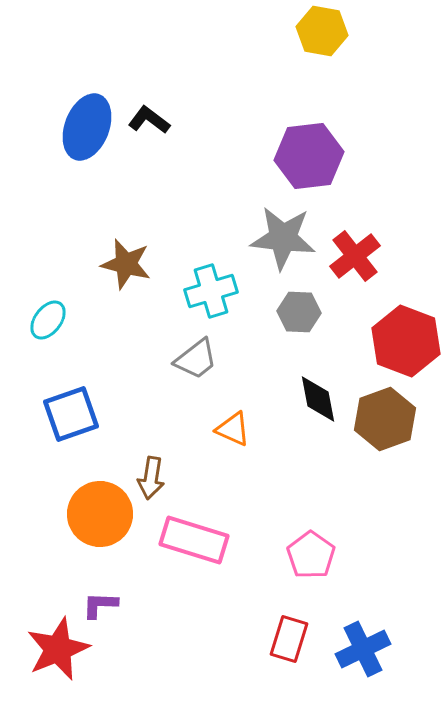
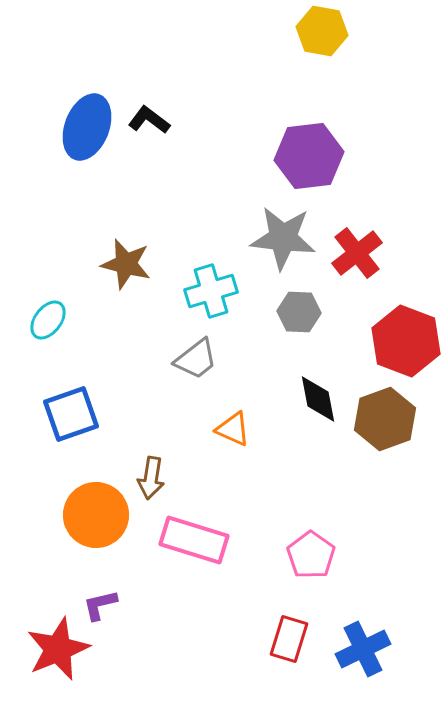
red cross: moved 2 px right, 3 px up
orange circle: moved 4 px left, 1 px down
purple L-shape: rotated 15 degrees counterclockwise
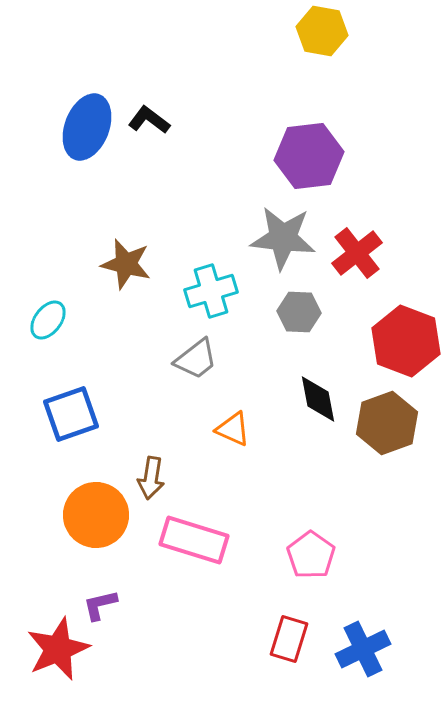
brown hexagon: moved 2 px right, 4 px down
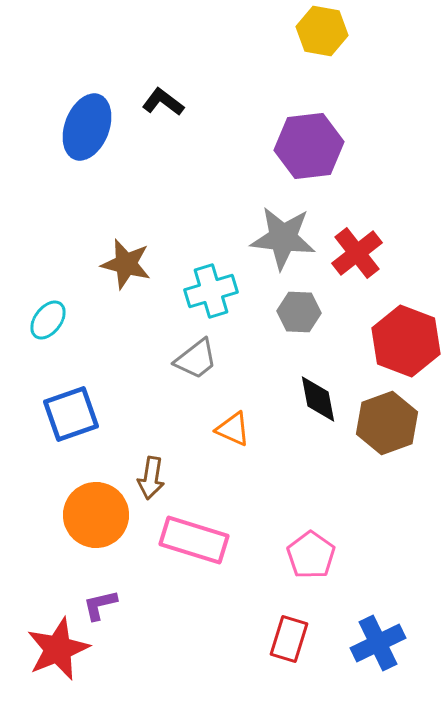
black L-shape: moved 14 px right, 18 px up
purple hexagon: moved 10 px up
blue cross: moved 15 px right, 6 px up
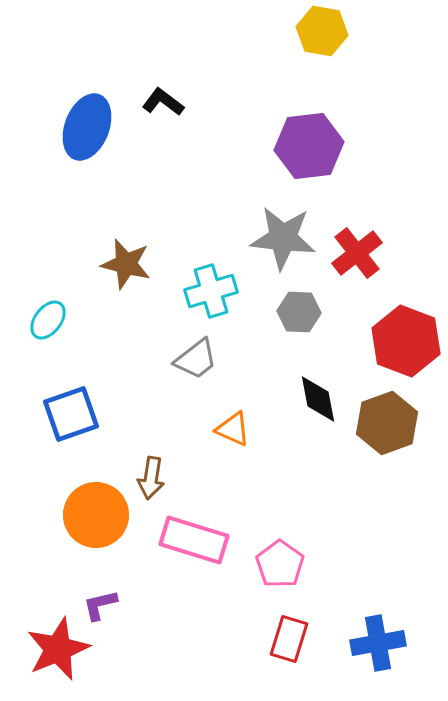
pink pentagon: moved 31 px left, 9 px down
blue cross: rotated 16 degrees clockwise
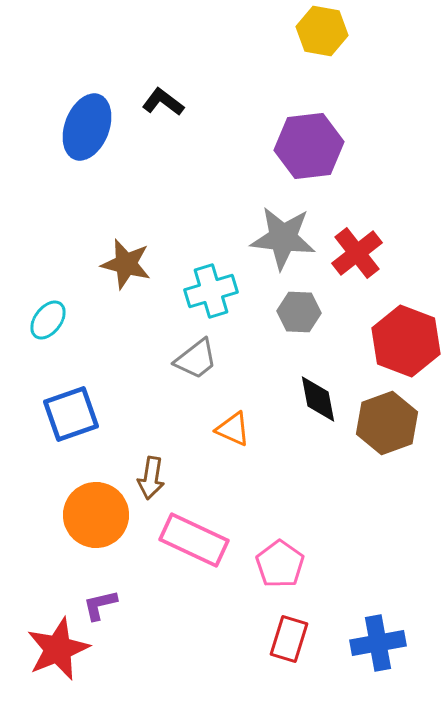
pink rectangle: rotated 8 degrees clockwise
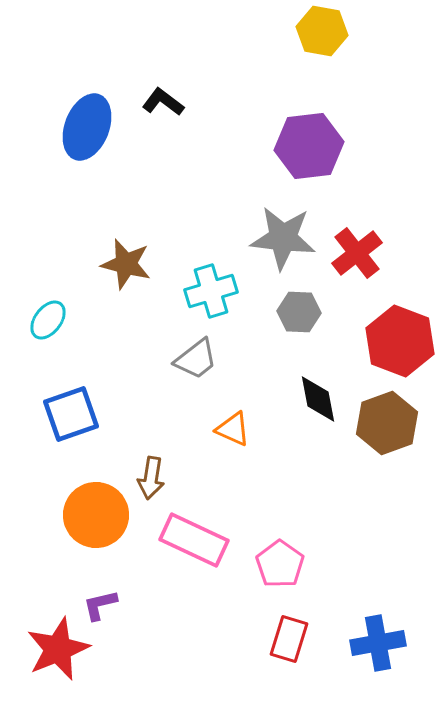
red hexagon: moved 6 px left
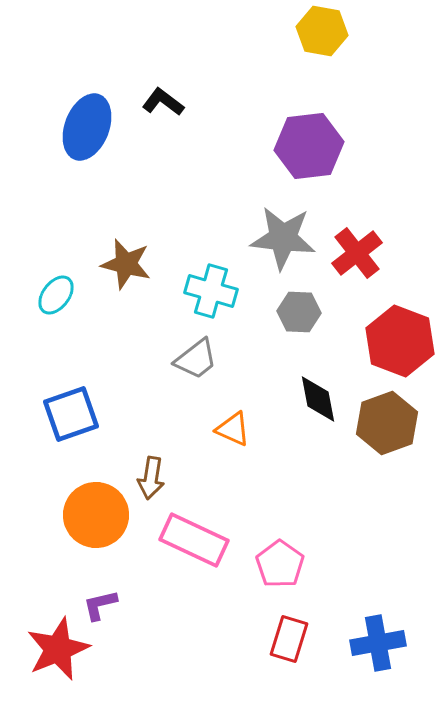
cyan cross: rotated 33 degrees clockwise
cyan ellipse: moved 8 px right, 25 px up
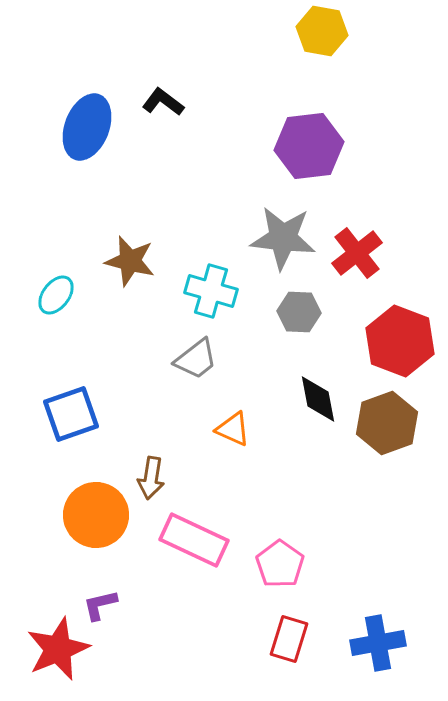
brown star: moved 4 px right, 3 px up
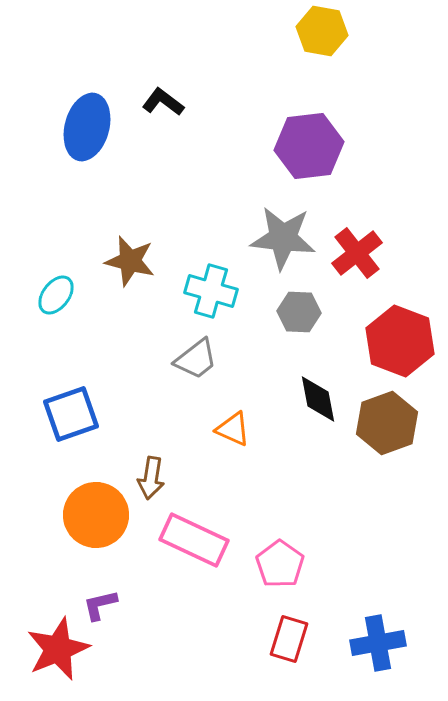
blue ellipse: rotated 6 degrees counterclockwise
